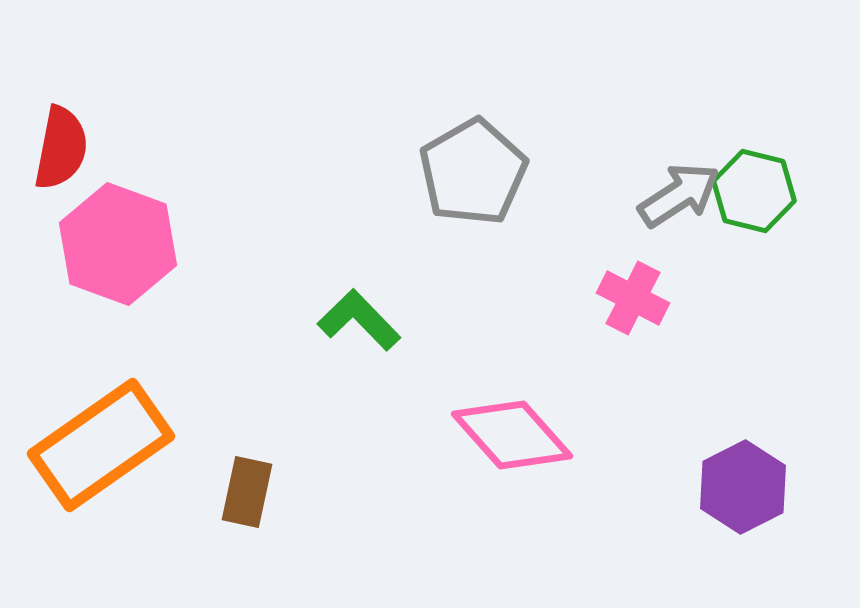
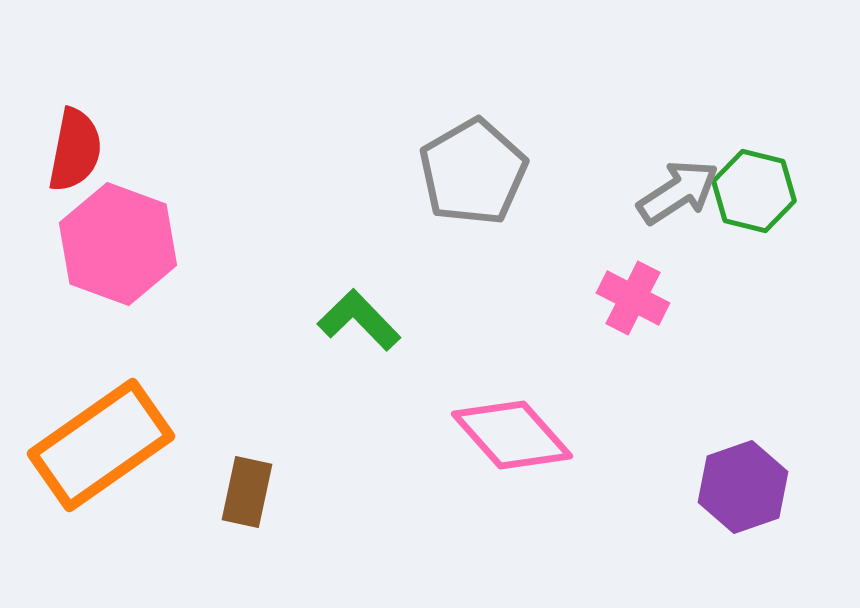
red semicircle: moved 14 px right, 2 px down
gray arrow: moved 1 px left, 3 px up
purple hexagon: rotated 8 degrees clockwise
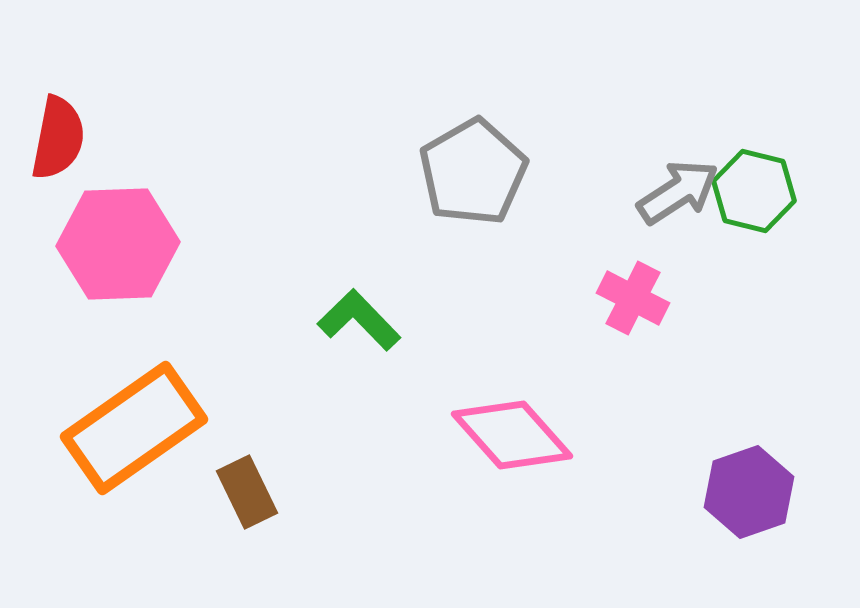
red semicircle: moved 17 px left, 12 px up
pink hexagon: rotated 22 degrees counterclockwise
orange rectangle: moved 33 px right, 17 px up
purple hexagon: moved 6 px right, 5 px down
brown rectangle: rotated 38 degrees counterclockwise
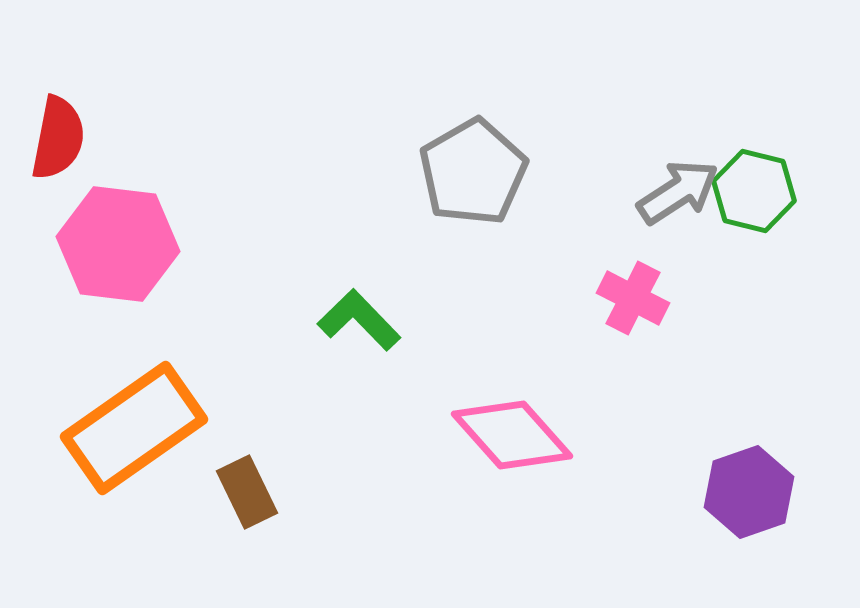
pink hexagon: rotated 9 degrees clockwise
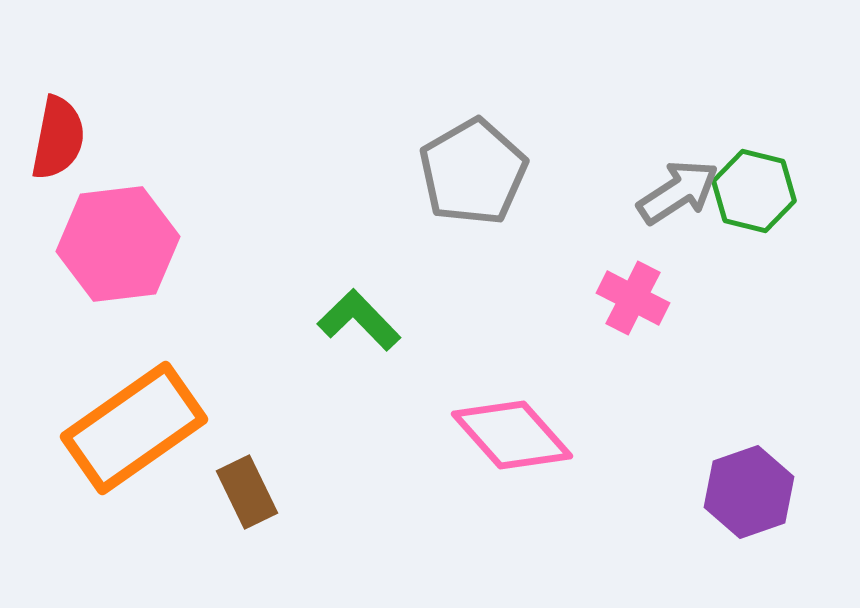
pink hexagon: rotated 14 degrees counterclockwise
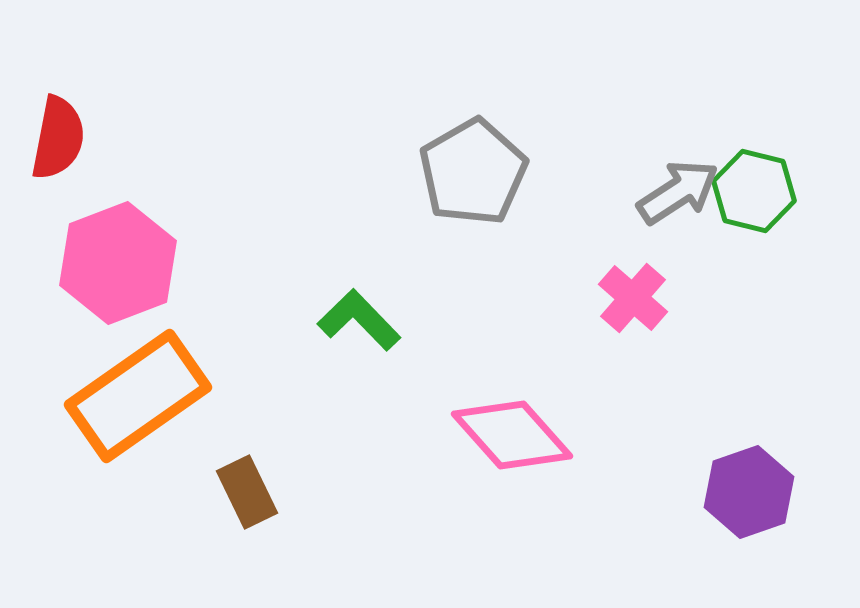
pink hexagon: moved 19 px down; rotated 14 degrees counterclockwise
pink cross: rotated 14 degrees clockwise
orange rectangle: moved 4 px right, 32 px up
